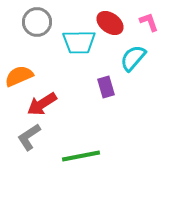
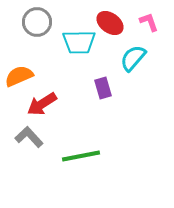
purple rectangle: moved 3 px left, 1 px down
gray L-shape: rotated 80 degrees clockwise
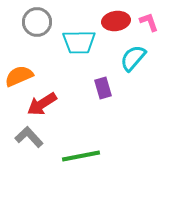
red ellipse: moved 6 px right, 2 px up; rotated 44 degrees counterclockwise
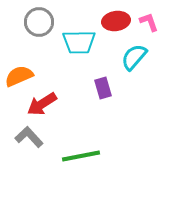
gray circle: moved 2 px right
cyan semicircle: moved 1 px right, 1 px up
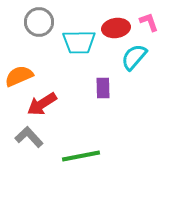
red ellipse: moved 7 px down
purple rectangle: rotated 15 degrees clockwise
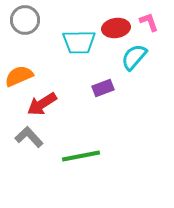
gray circle: moved 14 px left, 2 px up
purple rectangle: rotated 70 degrees clockwise
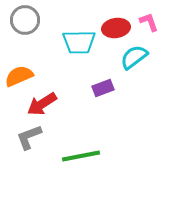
cyan semicircle: rotated 12 degrees clockwise
gray L-shape: rotated 68 degrees counterclockwise
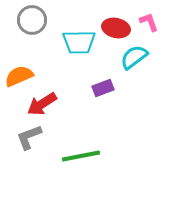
gray circle: moved 7 px right
red ellipse: rotated 20 degrees clockwise
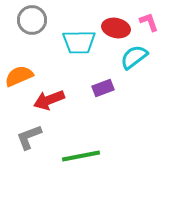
red arrow: moved 7 px right, 4 px up; rotated 12 degrees clockwise
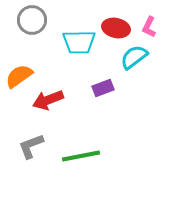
pink L-shape: moved 5 px down; rotated 135 degrees counterclockwise
orange semicircle: rotated 12 degrees counterclockwise
red arrow: moved 1 px left
gray L-shape: moved 2 px right, 9 px down
